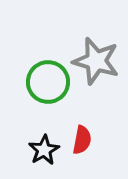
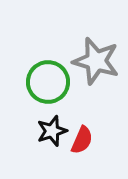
red semicircle: rotated 12 degrees clockwise
black star: moved 8 px right, 19 px up; rotated 12 degrees clockwise
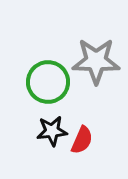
gray star: rotated 15 degrees counterclockwise
black star: rotated 12 degrees clockwise
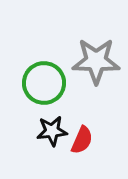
green circle: moved 4 px left, 1 px down
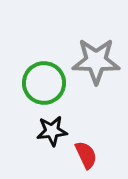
red semicircle: moved 4 px right, 15 px down; rotated 48 degrees counterclockwise
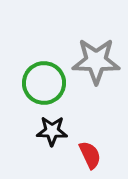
black star: rotated 8 degrees clockwise
red semicircle: moved 4 px right
